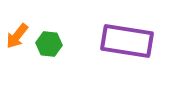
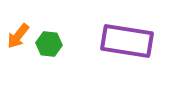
orange arrow: moved 1 px right
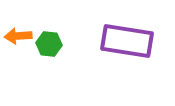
orange arrow: rotated 48 degrees clockwise
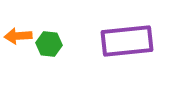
purple rectangle: rotated 15 degrees counterclockwise
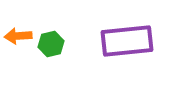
green hexagon: moved 2 px right; rotated 20 degrees counterclockwise
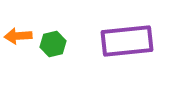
green hexagon: moved 2 px right
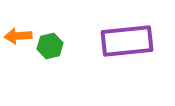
green hexagon: moved 3 px left, 2 px down
